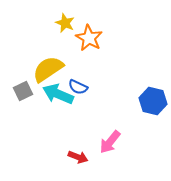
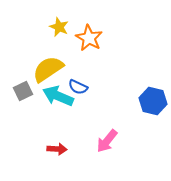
yellow star: moved 6 px left, 4 px down
cyan arrow: moved 2 px down
pink arrow: moved 3 px left, 1 px up
red arrow: moved 21 px left, 8 px up; rotated 18 degrees counterclockwise
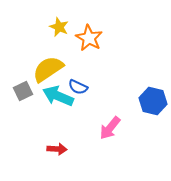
pink arrow: moved 3 px right, 13 px up
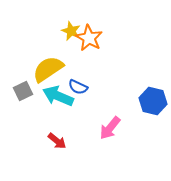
yellow star: moved 12 px right, 4 px down
red arrow: moved 8 px up; rotated 36 degrees clockwise
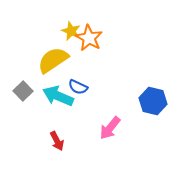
yellow semicircle: moved 5 px right, 9 px up
gray square: rotated 18 degrees counterclockwise
red arrow: rotated 24 degrees clockwise
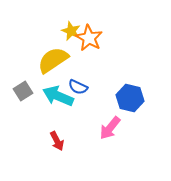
gray square: rotated 12 degrees clockwise
blue hexagon: moved 23 px left, 3 px up
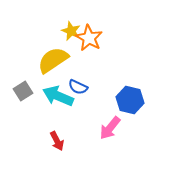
blue hexagon: moved 2 px down
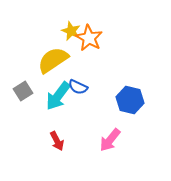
cyan arrow: rotated 76 degrees counterclockwise
pink arrow: moved 12 px down
